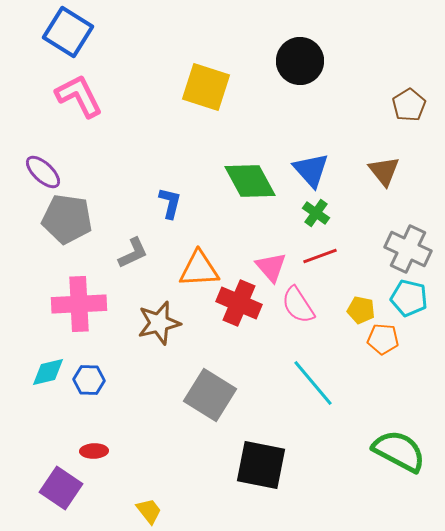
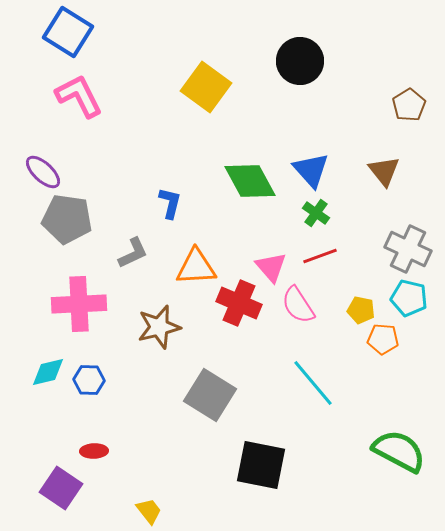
yellow square: rotated 18 degrees clockwise
orange triangle: moved 3 px left, 2 px up
brown star: moved 4 px down
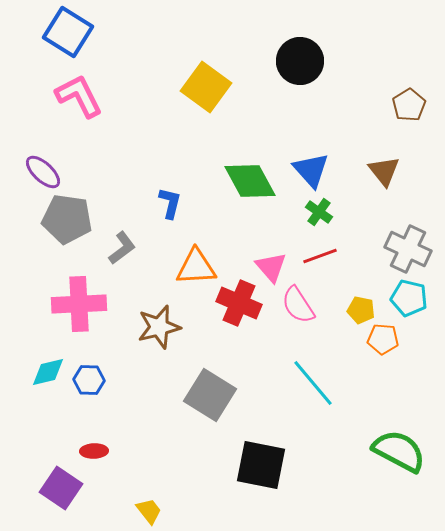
green cross: moved 3 px right, 1 px up
gray L-shape: moved 11 px left, 5 px up; rotated 12 degrees counterclockwise
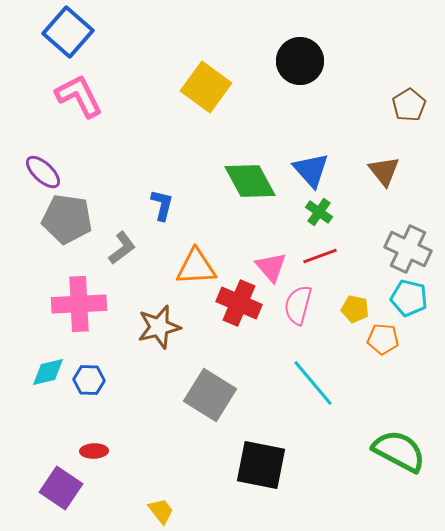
blue square: rotated 9 degrees clockwise
blue L-shape: moved 8 px left, 2 px down
pink semicircle: rotated 48 degrees clockwise
yellow pentagon: moved 6 px left, 1 px up
yellow trapezoid: moved 12 px right
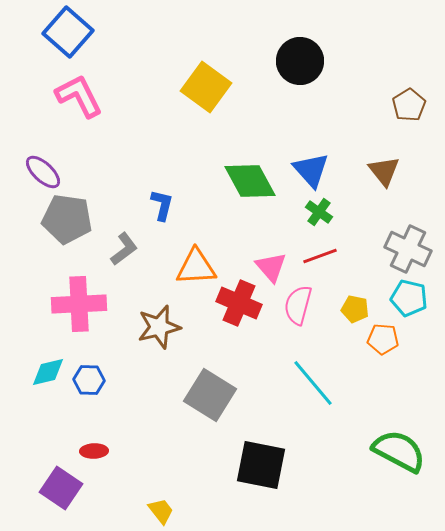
gray L-shape: moved 2 px right, 1 px down
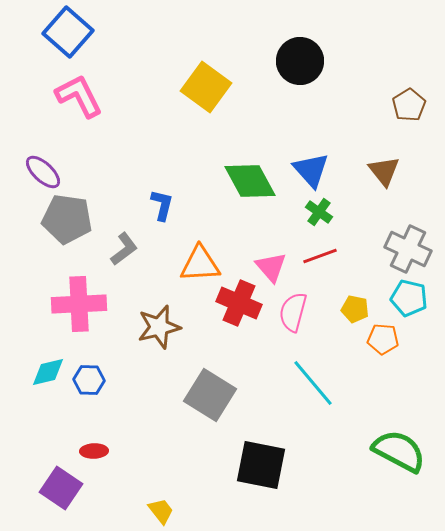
orange triangle: moved 4 px right, 3 px up
pink semicircle: moved 5 px left, 7 px down
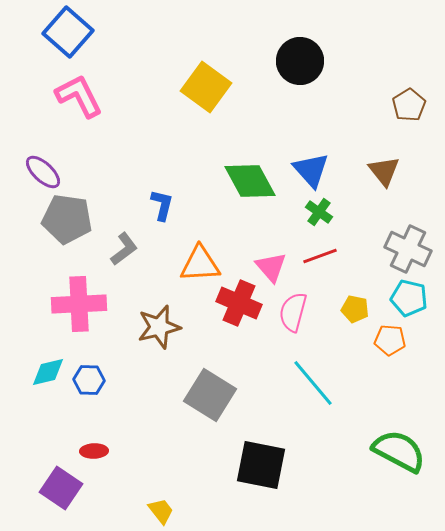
orange pentagon: moved 7 px right, 1 px down
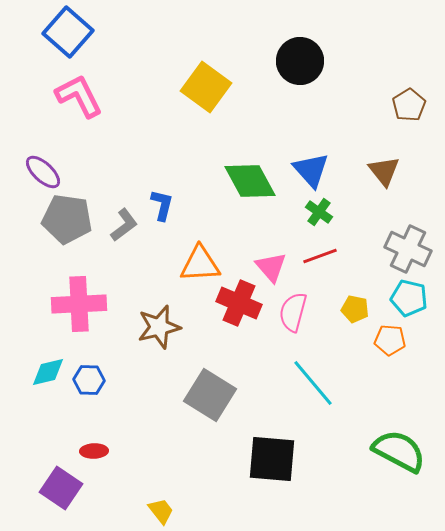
gray L-shape: moved 24 px up
black square: moved 11 px right, 6 px up; rotated 6 degrees counterclockwise
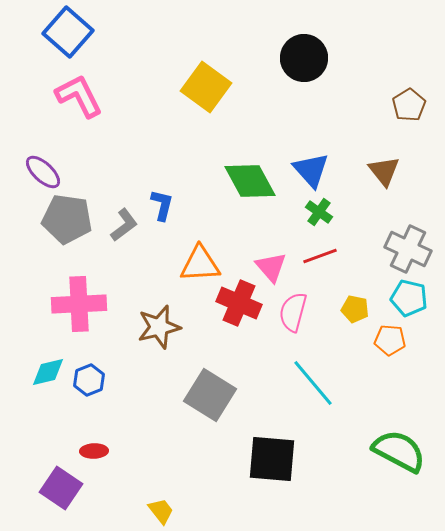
black circle: moved 4 px right, 3 px up
blue hexagon: rotated 24 degrees counterclockwise
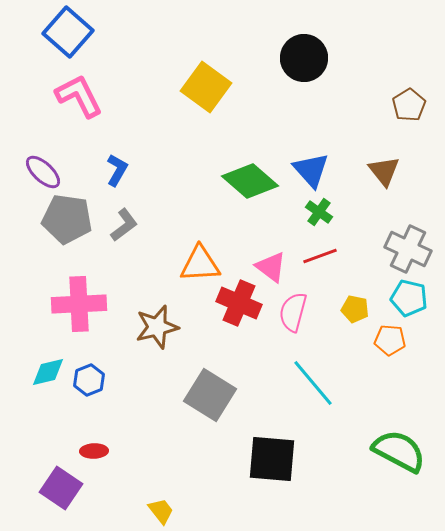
green diamond: rotated 20 degrees counterclockwise
blue L-shape: moved 45 px left, 35 px up; rotated 16 degrees clockwise
pink triangle: rotated 12 degrees counterclockwise
brown star: moved 2 px left
